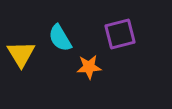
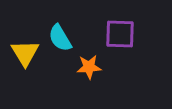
purple square: rotated 16 degrees clockwise
yellow triangle: moved 4 px right, 1 px up
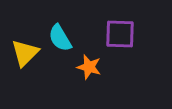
yellow triangle: rotated 16 degrees clockwise
orange star: rotated 20 degrees clockwise
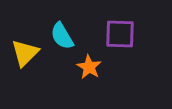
cyan semicircle: moved 2 px right, 2 px up
orange star: rotated 15 degrees clockwise
